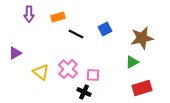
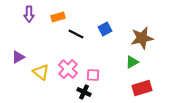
purple triangle: moved 3 px right, 4 px down
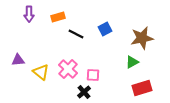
purple triangle: moved 3 px down; rotated 24 degrees clockwise
black cross: rotated 24 degrees clockwise
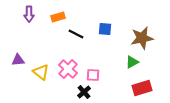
blue square: rotated 32 degrees clockwise
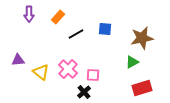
orange rectangle: rotated 32 degrees counterclockwise
black line: rotated 56 degrees counterclockwise
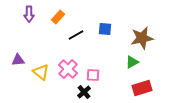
black line: moved 1 px down
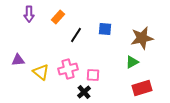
black line: rotated 28 degrees counterclockwise
pink cross: rotated 30 degrees clockwise
